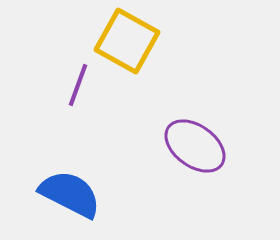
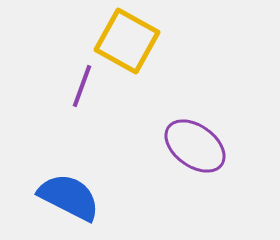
purple line: moved 4 px right, 1 px down
blue semicircle: moved 1 px left, 3 px down
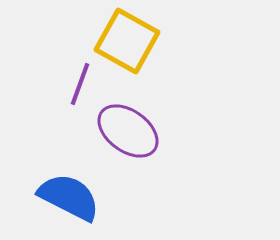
purple line: moved 2 px left, 2 px up
purple ellipse: moved 67 px left, 15 px up
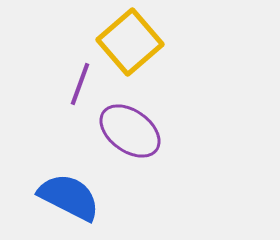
yellow square: moved 3 px right, 1 px down; rotated 20 degrees clockwise
purple ellipse: moved 2 px right
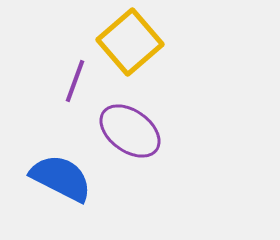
purple line: moved 5 px left, 3 px up
blue semicircle: moved 8 px left, 19 px up
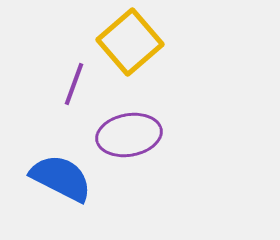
purple line: moved 1 px left, 3 px down
purple ellipse: moved 1 px left, 4 px down; rotated 46 degrees counterclockwise
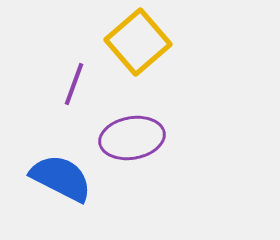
yellow square: moved 8 px right
purple ellipse: moved 3 px right, 3 px down
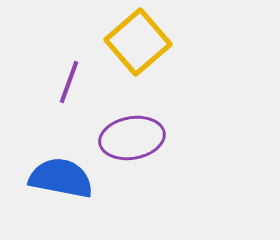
purple line: moved 5 px left, 2 px up
blue semicircle: rotated 16 degrees counterclockwise
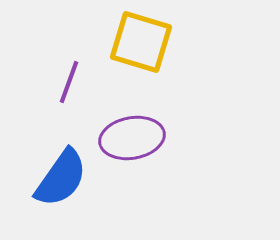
yellow square: moved 3 px right; rotated 32 degrees counterclockwise
blue semicircle: rotated 114 degrees clockwise
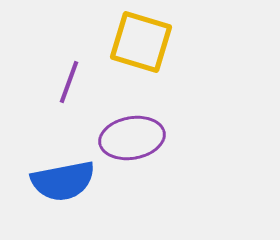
blue semicircle: moved 2 px right, 3 px down; rotated 44 degrees clockwise
